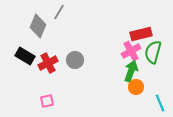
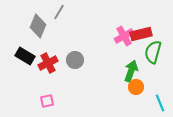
pink cross: moved 7 px left, 15 px up
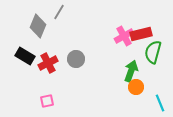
gray circle: moved 1 px right, 1 px up
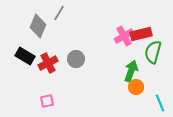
gray line: moved 1 px down
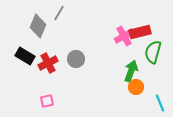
red rectangle: moved 1 px left, 2 px up
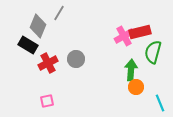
black rectangle: moved 3 px right, 11 px up
green arrow: moved 1 px up; rotated 15 degrees counterclockwise
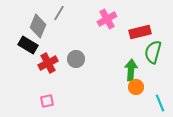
pink cross: moved 17 px left, 17 px up
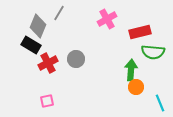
black rectangle: moved 3 px right
green semicircle: rotated 100 degrees counterclockwise
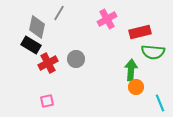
gray diamond: moved 1 px left, 1 px down; rotated 10 degrees counterclockwise
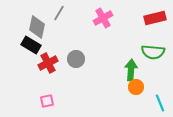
pink cross: moved 4 px left, 1 px up
red rectangle: moved 15 px right, 14 px up
